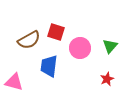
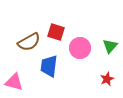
brown semicircle: moved 2 px down
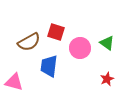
green triangle: moved 3 px left, 3 px up; rotated 35 degrees counterclockwise
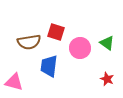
brown semicircle: rotated 20 degrees clockwise
red star: rotated 24 degrees counterclockwise
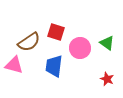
brown semicircle: rotated 25 degrees counterclockwise
blue trapezoid: moved 5 px right
pink triangle: moved 17 px up
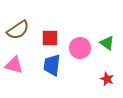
red square: moved 6 px left, 6 px down; rotated 18 degrees counterclockwise
brown semicircle: moved 11 px left, 12 px up
blue trapezoid: moved 2 px left, 1 px up
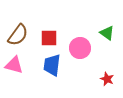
brown semicircle: moved 5 px down; rotated 20 degrees counterclockwise
red square: moved 1 px left
green triangle: moved 10 px up
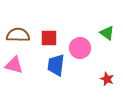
brown semicircle: rotated 125 degrees counterclockwise
blue trapezoid: moved 4 px right
